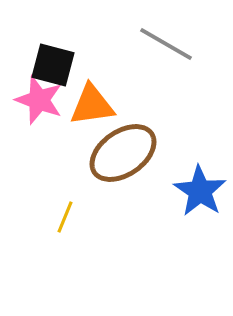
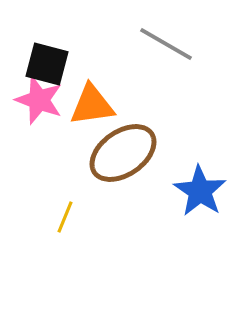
black square: moved 6 px left, 1 px up
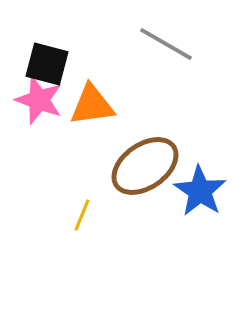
brown ellipse: moved 22 px right, 13 px down
yellow line: moved 17 px right, 2 px up
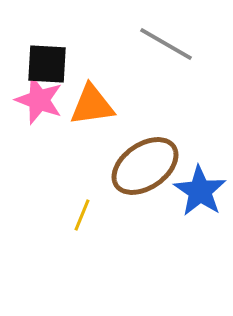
black square: rotated 12 degrees counterclockwise
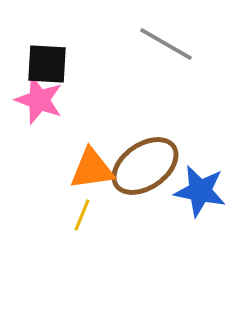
orange triangle: moved 64 px down
blue star: rotated 22 degrees counterclockwise
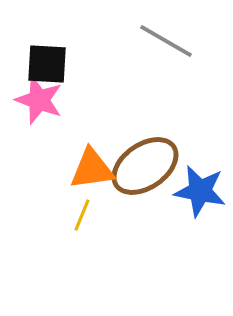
gray line: moved 3 px up
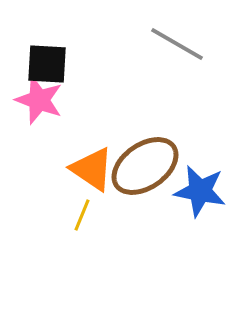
gray line: moved 11 px right, 3 px down
orange triangle: rotated 42 degrees clockwise
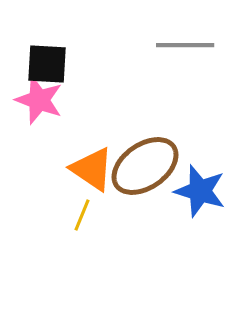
gray line: moved 8 px right, 1 px down; rotated 30 degrees counterclockwise
blue star: rotated 6 degrees clockwise
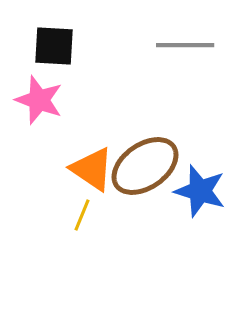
black square: moved 7 px right, 18 px up
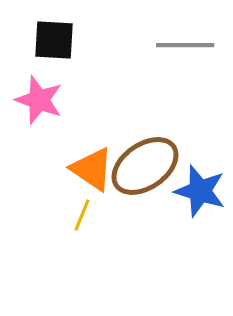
black square: moved 6 px up
